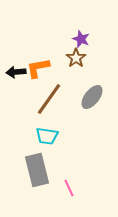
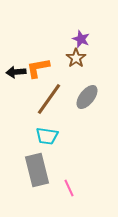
gray ellipse: moved 5 px left
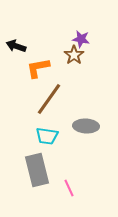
purple star: rotated 12 degrees counterclockwise
brown star: moved 2 px left, 3 px up
black arrow: moved 26 px up; rotated 24 degrees clockwise
gray ellipse: moved 1 px left, 29 px down; rotated 55 degrees clockwise
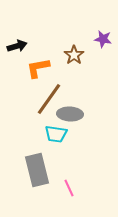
purple star: moved 22 px right
black arrow: moved 1 px right; rotated 144 degrees clockwise
gray ellipse: moved 16 px left, 12 px up
cyan trapezoid: moved 9 px right, 2 px up
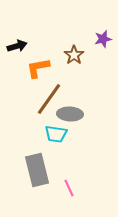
purple star: rotated 24 degrees counterclockwise
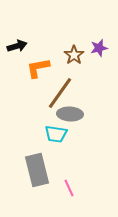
purple star: moved 4 px left, 9 px down
brown line: moved 11 px right, 6 px up
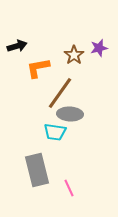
cyan trapezoid: moved 1 px left, 2 px up
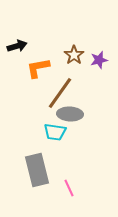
purple star: moved 12 px down
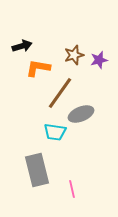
black arrow: moved 5 px right
brown star: rotated 18 degrees clockwise
orange L-shape: rotated 20 degrees clockwise
gray ellipse: moved 11 px right; rotated 25 degrees counterclockwise
pink line: moved 3 px right, 1 px down; rotated 12 degrees clockwise
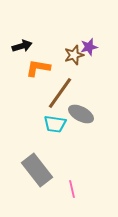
purple star: moved 10 px left, 13 px up
gray ellipse: rotated 50 degrees clockwise
cyan trapezoid: moved 8 px up
gray rectangle: rotated 24 degrees counterclockwise
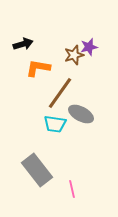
black arrow: moved 1 px right, 2 px up
